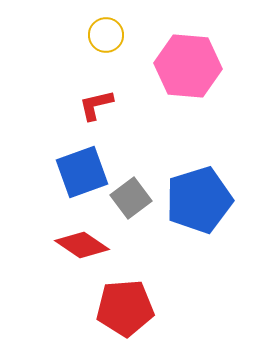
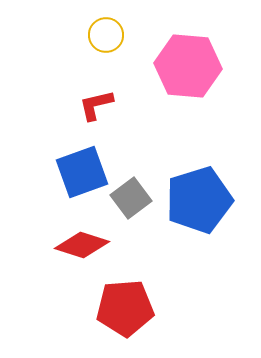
red diamond: rotated 16 degrees counterclockwise
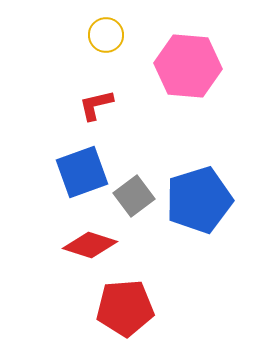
gray square: moved 3 px right, 2 px up
red diamond: moved 8 px right
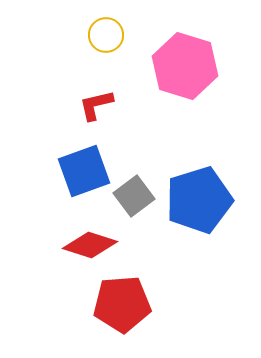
pink hexagon: moved 3 px left; rotated 12 degrees clockwise
blue square: moved 2 px right, 1 px up
red pentagon: moved 3 px left, 4 px up
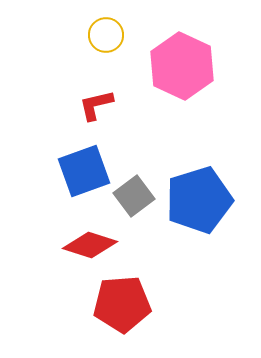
pink hexagon: moved 3 px left; rotated 8 degrees clockwise
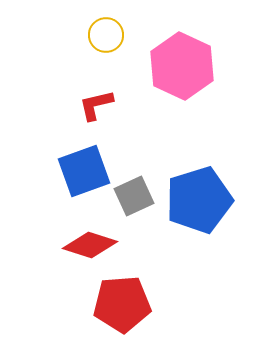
gray square: rotated 12 degrees clockwise
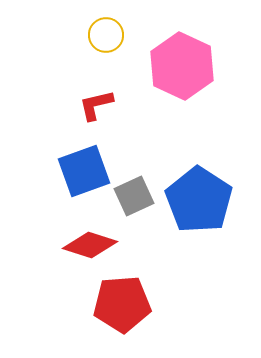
blue pentagon: rotated 22 degrees counterclockwise
